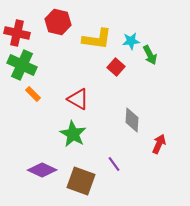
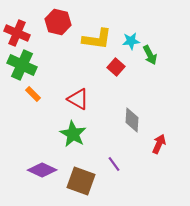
red cross: rotated 10 degrees clockwise
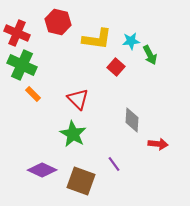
red triangle: rotated 15 degrees clockwise
red arrow: moved 1 px left; rotated 72 degrees clockwise
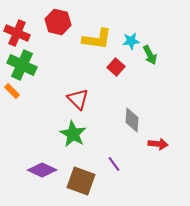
orange rectangle: moved 21 px left, 3 px up
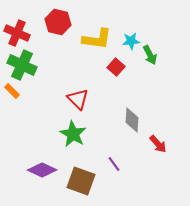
red arrow: rotated 42 degrees clockwise
